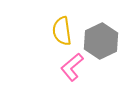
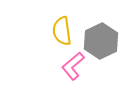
pink L-shape: moved 1 px right, 1 px up
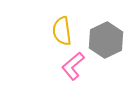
gray hexagon: moved 5 px right, 1 px up
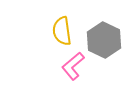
gray hexagon: moved 2 px left; rotated 8 degrees counterclockwise
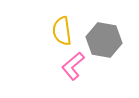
gray hexagon: rotated 16 degrees counterclockwise
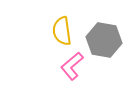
pink L-shape: moved 1 px left
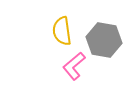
pink L-shape: moved 2 px right
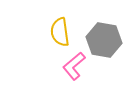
yellow semicircle: moved 2 px left, 1 px down
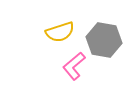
yellow semicircle: rotated 100 degrees counterclockwise
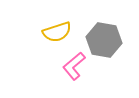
yellow semicircle: moved 3 px left
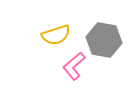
yellow semicircle: moved 1 px left, 3 px down
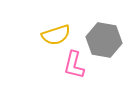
pink L-shape: moved 1 px up; rotated 36 degrees counterclockwise
